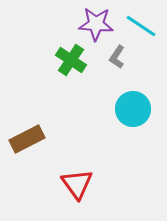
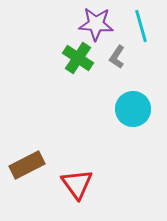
cyan line: rotated 40 degrees clockwise
green cross: moved 7 px right, 2 px up
brown rectangle: moved 26 px down
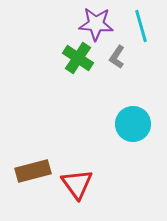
cyan circle: moved 15 px down
brown rectangle: moved 6 px right, 6 px down; rotated 12 degrees clockwise
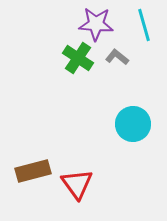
cyan line: moved 3 px right, 1 px up
gray L-shape: rotated 95 degrees clockwise
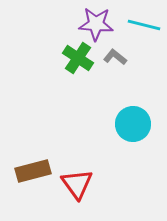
cyan line: rotated 60 degrees counterclockwise
gray L-shape: moved 2 px left
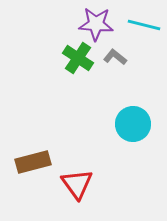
brown rectangle: moved 9 px up
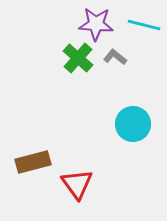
green cross: rotated 8 degrees clockwise
